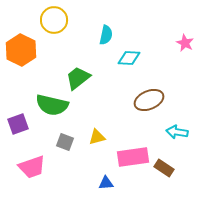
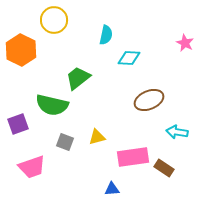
blue triangle: moved 6 px right, 6 px down
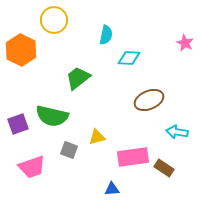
green semicircle: moved 11 px down
gray square: moved 4 px right, 8 px down
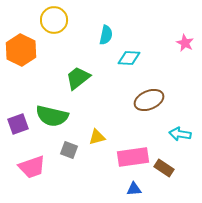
cyan arrow: moved 3 px right, 2 px down
blue triangle: moved 22 px right
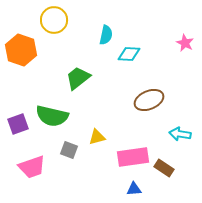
orange hexagon: rotated 8 degrees counterclockwise
cyan diamond: moved 4 px up
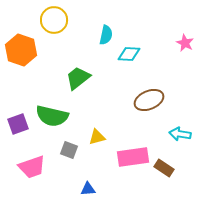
blue triangle: moved 46 px left
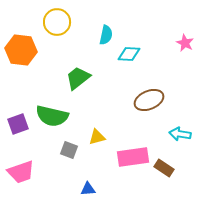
yellow circle: moved 3 px right, 2 px down
orange hexagon: rotated 12 degrees counterclockwise
pink trapezoid: moved 11 px left, 5 px down
